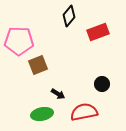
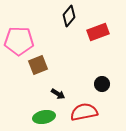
green ellipse: moved 2 px right, 3 px down
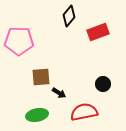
brown square: moved 3 px right, 12 px down; rotated 18 degrees clockwise
black circle: moved 1 px right
black arrow: moved 1 px right, 1 px up
green ellipse: moved 7 px left, 2 px up
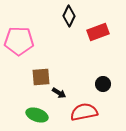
black diamond: rotated 15 degrees counterclockwise
green ellipse: rotated 30 degrees clockwise
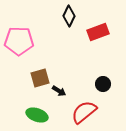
brown square: moved 1 px left, 1 px down; rotated 12 degrees counterclockwise
black arrow: moved 2 px up
red semicircle: rotated 28 degrees counterclockwise
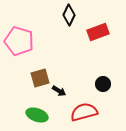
black diamond: moved 1 px up
pink pentagon: rotated 16 degrees clockwise
red semicircle: rotated 24 degrees clockwise
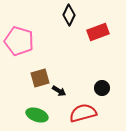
black circle: moved 1 px left, 4 px down
red semicircle: moved 1 px left, 1 px down
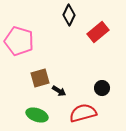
red rectangle: rotated 20 degrees counterclockwise
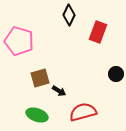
red rectangle: rotated 30 degrees counterclockwise
black circle: moved 14 px right, 14 px up
red semicircle: moved 1 px up
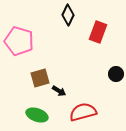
black diamond: moved 1 px left
